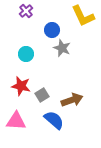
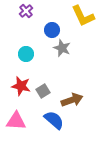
gray square: moved 1 px right, 4 px up
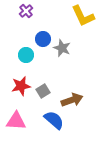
blue circle: moved 9 px left, 9 px down
cyan circle: moved 1 px down
red star: rotated 24 degrees counterclockwise
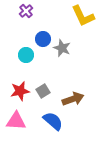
red star: moved 1 px left, 5 px down
brown arrow: moved 1 px right, 1 px up
blue semicircle: moved 1 px left, 1 px down
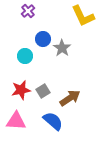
purple cross: moved 2 px right
gray star: rotated 12 degrees clockwise
cyan circle: moved 1 px left, 1 px down
red star: moved 1 px right, 1 px up
brown arrow: moved 3 px left, 1 px up; rotated 15 degrees counterclockwise
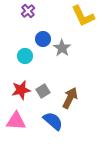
brown arrow: rotated 30 degrees counterclockwise
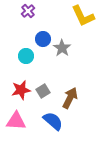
cyan circle: moved 1 px right
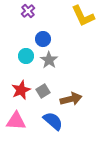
gray star: moved 13 px left, 12 px down
red star: rotated 12 degrees counterclockwise
brown arrow: moved 1 px right, 1 px down; rotated 50 degrees clockwise
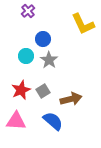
yellow L-shape: moved 8 px down
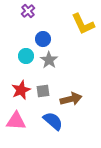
gray square: rotated 24 degrees clockwise
